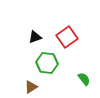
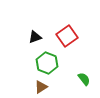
red square: moved 1 px up
green hexagon: rotated 15 degrees clockwise
brown triangle: moved 10 px right
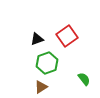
black triangle: moved 2 px right, 2 px down
green hexagon: rotated 20 degrees clockwise
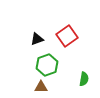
green hexagon: moved 2 px down
green semicircle: rotated 48 degrees clockwise
brown triangle: rotated 32 degrees clockwise
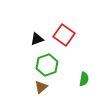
red square: moved 3 px left, 1 px up; rotated 20 degrees counterclockwise
brown triangle: rotated 40 degrees counterclockwise
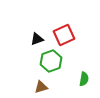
red square: rotated 30 degrees clockwise
green hexagon: moved 4 px right, 4 px up
brown triangle: rotated 24 degrees clockwise
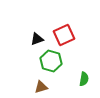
green hexagon: rotated 25 degrees counterclockwise
